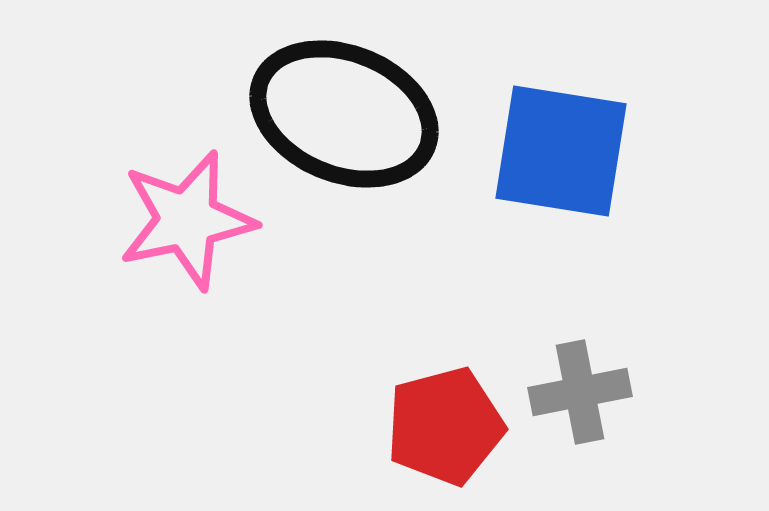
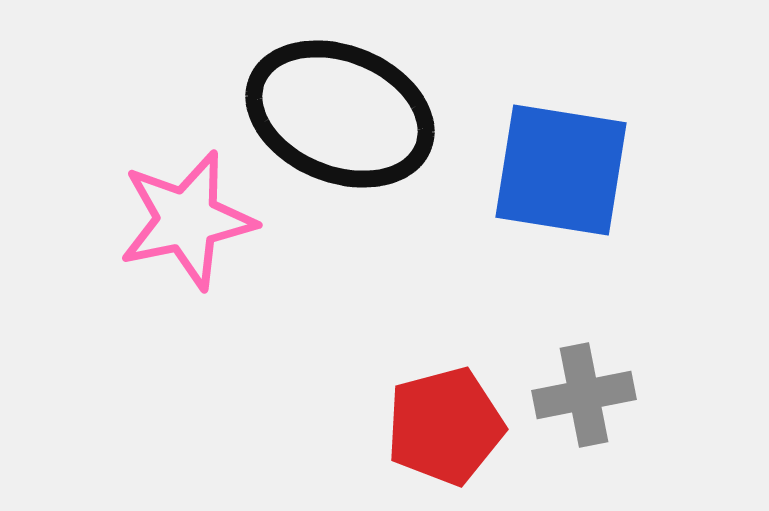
black ellipse: moved 4 px left
blue square: moved 19 px down
gray cross: moved 4 px right, 3 px down
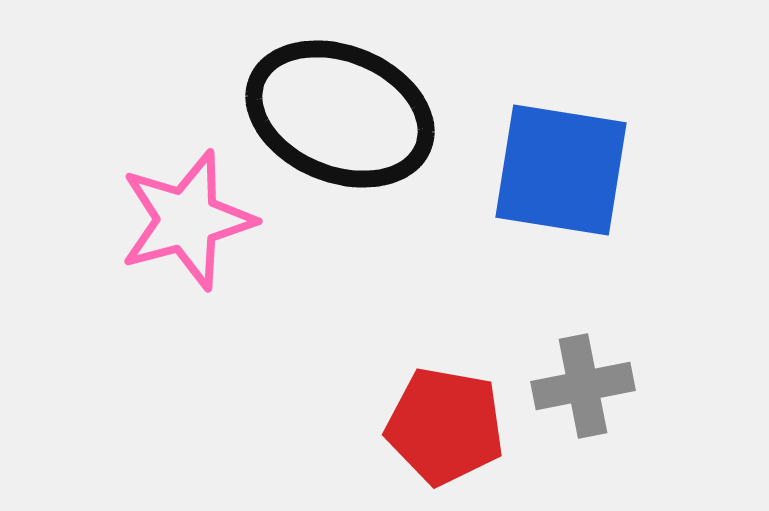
pink star: rotated 3 degrees counterclockwise
gray cross: moved 1 px left, 9 px up
red pentagon: rotated 25 degrees clockwise
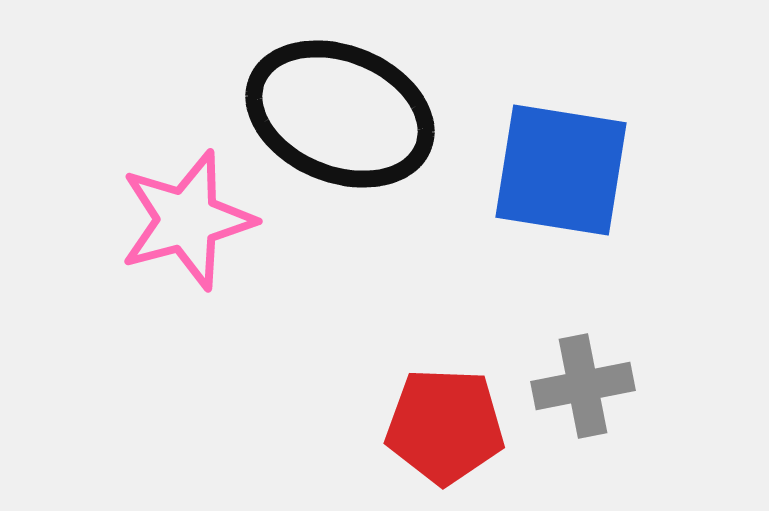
red pentagon: rotated 8 degrees counterclockwise
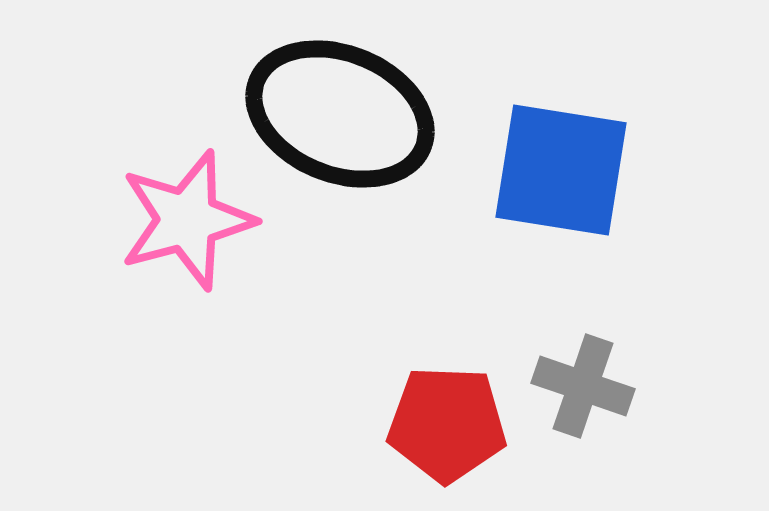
gray cross: rotated 30 degrees clockwise
red pentagon: moved 2 px right, 2 px up
